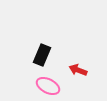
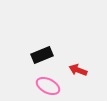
black rectangle: rotated 45 degrees clockwise
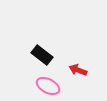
black rectangle: rotated 60 degrees clockwise
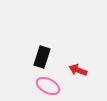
black rectangle: moved 2 px down; rotated 70 degrees clockwise
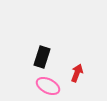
red arrow: moved 1 px left, 3 px down; rotated 90 degrees clockwise
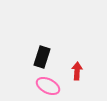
red arrow: moved 2 px up; rotated 18 degrees counterclockwise
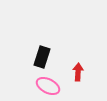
red arrow: moved 1 px right, 1 px down
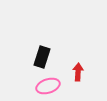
pink ellipse: rotated 45 degrees counterclockwise
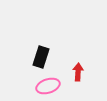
black rectangle: moved 1 px left
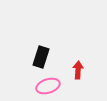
red arrow: moved 2 px up
